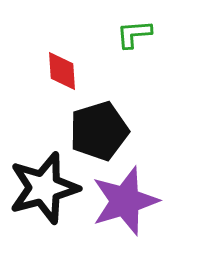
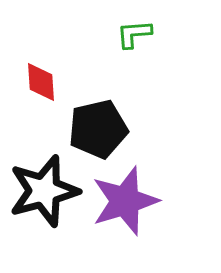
red diamond: moved 21 px left, 11 px down
black pentagon: moved 1 px left, 2 px up; rotated 4 degrees clockwise
black star: moved 3 px down
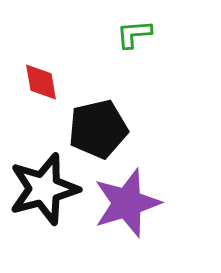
red diamond: rotated 6 degrees counterclockwise
black star: moved 2 px up
purple star: moved 2 px right, 2 px down
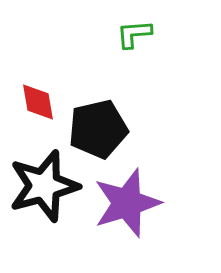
red diamond: moved 3 px left, 20 px down
black star: moved 3 px up
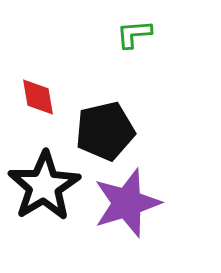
red diamond: moved 5 px up
black pentagon: moved 7 px right, 2 px down
black star: rotated 16 degrees counterclockwise
